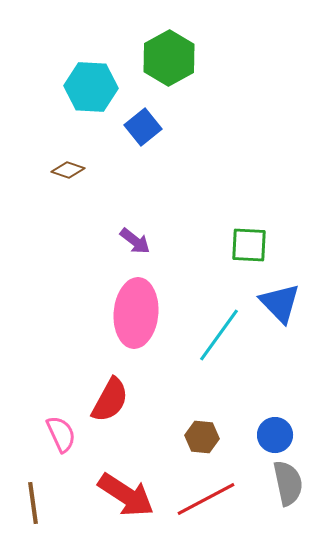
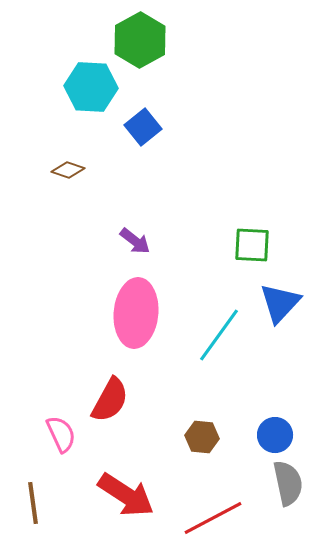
green hexagon: moved 29 px left, 18 px up
green square: moved 3 px right
blue triangle: rotated 27 degrees clockwise
red line: moved 7 px right, 19 px down
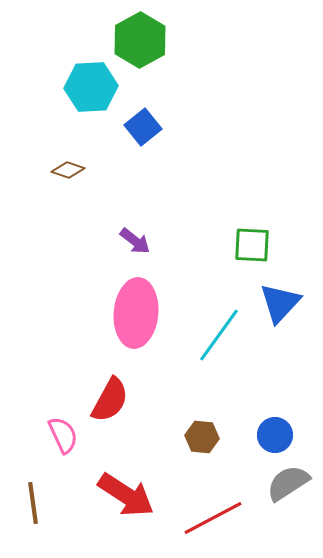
cyan hexagon: rotated 6 degrees counterclockwise
pink semicircle: moved 2 px right, 1 px down
gray semicircle: rotated 111 degrees counterclockwise
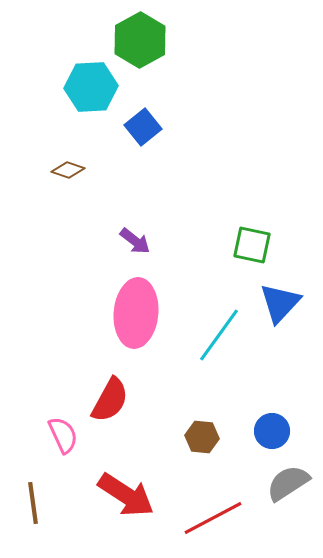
green square: rotated 9 degrees clockwise
blue circle: moved 3 px left, 4 px up
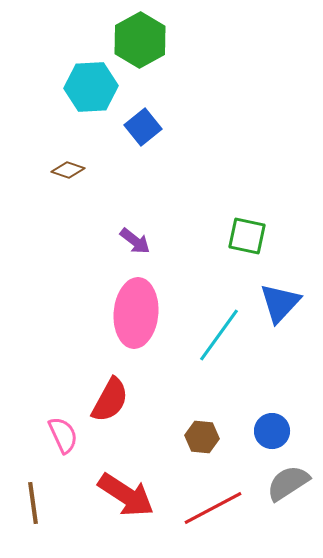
green square: moved 5 px left, 9 px up
red line: moved 10 px up
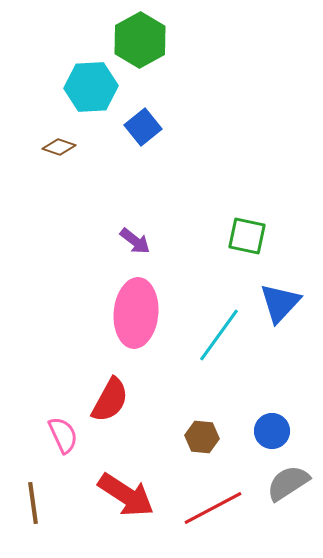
brown diamond: moved 9 px left, 23 px up
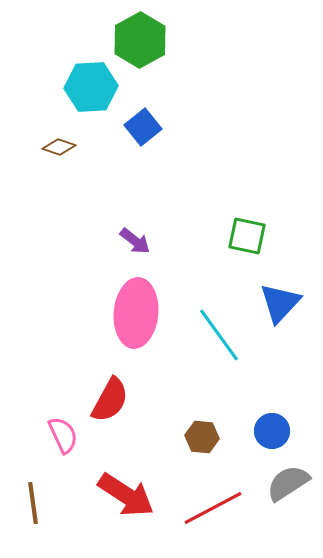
cyan line: rotated 72 degrees counterclockwise
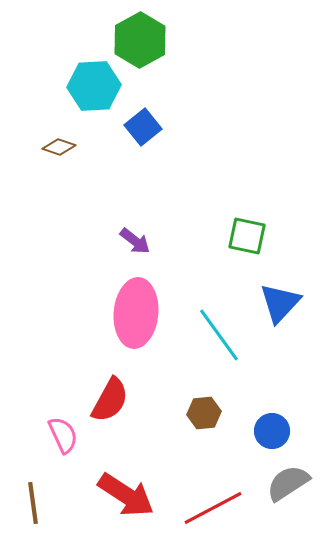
cyan hexagon: moved 3 px right, 1 px up
brown hexagon: moved 2 px right, 24 px up; rotated 12 degrees counterclockwise
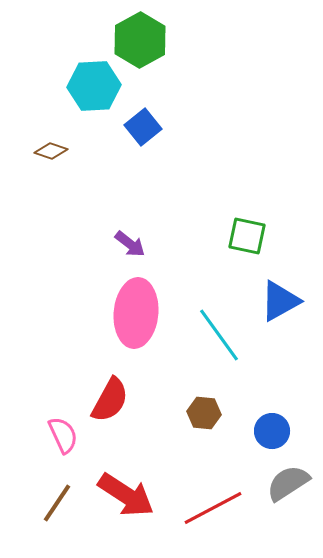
brown diamond: moved 8 px left, 4 px down
purple arrow: moved 5 px left, 3 px down
blue triangle: moved 2 px up; rotated 18 degrees clockwise
brown hexagon: rotated 12 degrees clockwise
brown line: moved 24 px right; rotated 42 degrees clockwise
